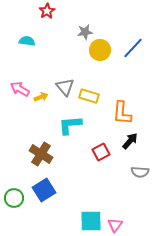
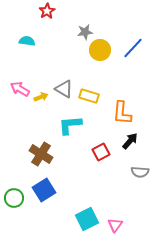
gray triangle: moved 1 px left, 2 px down; rotated 18 degrees counterclockwise
cyan square: moved 4 px left, 2 px up; rotated 25 degrees counterclockwise
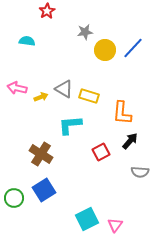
yellow circle: moved 5 px right
pink arrow: moved 3 px left, 1 px up; rotated 18 degrees counterclockwise
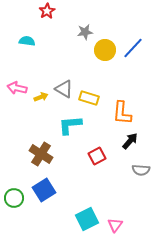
yellow rectangle: moved 2 px down
red square: moved 4 px left, 4 px down
gray semicircle: moved 1 px right, 2 px up
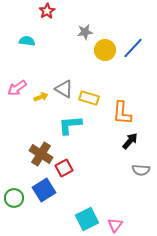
pink arrow: rotated 48 degrees counterclockwise
red square: moved 33 px left, 12 px down
